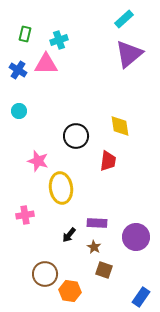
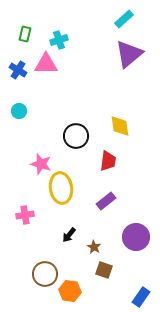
pink star: moved 3 px right, 3 px down
purple rectangle: moved 9 px right, 22 px up; rotated 42 degrees counterclockwise
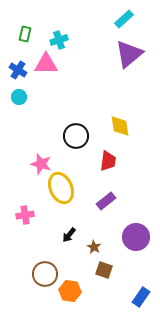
cyan circle: moved 14 px up
yellow ellipse: rotated 16 degrees counterclockwise
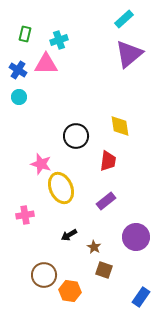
black arrow: rotated 21 degrees clockwise
brown circle: moved 1 px left, 1 px down
